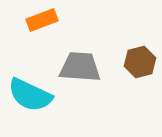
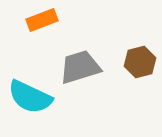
gray trapezoid: rotated 21 degrees counterclockwise
cyan semicircle: moved 2 px down
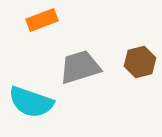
cyan semicircle: moved 1 px right, 5 px down; rotated 6 degrees counterclockwise
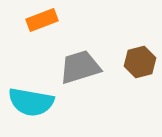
cyan semicircle: rotated 9 degrees counterclockwise
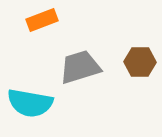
brown hexagon: rotated 16 degrees clockwise
cyan semicircle: moved 1 px left, 1 px down
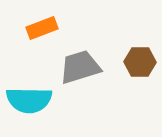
orange rectangle: moved 8 px down
cyan semicircle: moved 1 px left, 3 px up; rotated 9 degrees counterclockwise
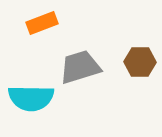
orange rectangle: moved 5 px up
cyan semicircle: moved 2 px right, 2 px up
